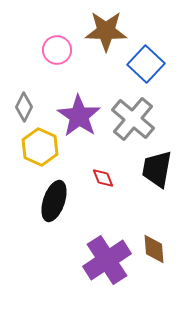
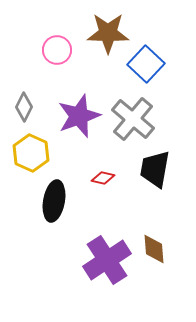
brown star: moved 2 px right, 2 px down
purple star: rotated 18 degrees clockwise
yellow hexagon: moved 9 px left, 6 px down
black trapezoid: moved 2 px left
red diamond: rotated 55 degrees counterclockwise
black ellipse: rotated 9 degrees counterclockwise
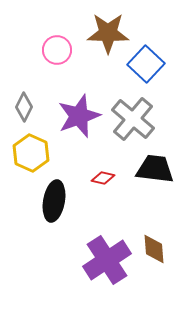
black trapezoid: rotated 87 degrees clockwise
